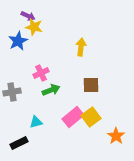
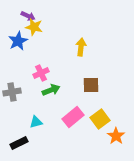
yellow square: moved 9 px right, 2 px down
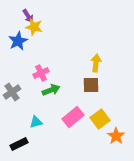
purple arrow: rotated 32 degrees clockwise
yellow arrow: moved 15 px right, 16 px down
gray cross: rotated 24 degrees counterclockwise
black rectangle: moved 1 px down
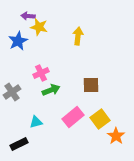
purple arrow: rotated 128 degrees clockwise
yellow star: moved 5 px right
yellow arrow: moved 18 px left, 27 px up
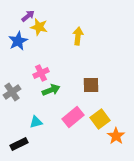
purple arrow: rotated 136 degrees clockwise
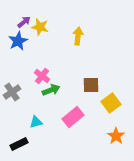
purple arrow: moved 4 px left, 6 px down
yellow star: moved 1 px right
pink cross: moved 1 px right, 3 px down; rotated 28 degrees counterclockwise
yellow square: moved 11 px right, 16 px up
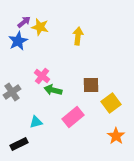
green arrow: moved 2 px right; rotated 144 degrees counterclockwise
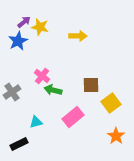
yellow arrow: rotated 84 degrees clockwise
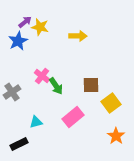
purple arrow: moved 1 px right
green arrow: moved 3 px right, 4 px up; rotated 138 degrees counterclockwise
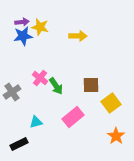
purple arrow: moved 3 px left; rotated 32 degrees clockwise
blue star: moved 5 px right, 5 px up; rotated 18 degrees clockwise
pink cross: moved 2 px left, 2 px down
